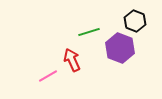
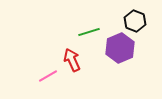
purple hexagon: rotated 16 degrees clockwise
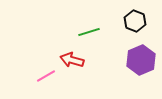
purple hexagon: moved 21 px right, 12 px down
red arrow: rotated 50 degrees counterclockwise
pink line: moved 2 px left
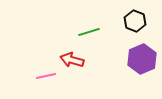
purple hexagon: moved 1 px right, 1 px up
pink line: rotated 18 degrees clockwise
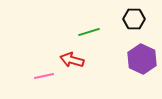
black hexagon: moved 1 px left, 2 px up; rotated 20 degrees counterclockwise
purple hexagon: rotated 12 degrees counterclockwise
pink line: moved 2 px left
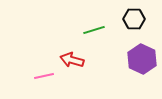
green line: moved 5 px right, 2 px up
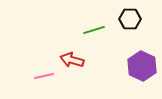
black hexagon: moved 4 px left
purple hexagon: moved 7 px down
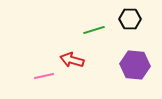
purple hexagon: moved 7 px left, 1 px up; rotated 20 degrees counterclockwise
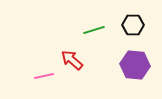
black hexagon: moved 3 px right, 6 px down
red arrow: rotated 25 degrees clockwise
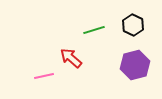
black hexagon: rotated 25 degrees clockwise
red arrow: moved 1 px left, 2 px up
purple hexagon: rotated 20 degrees counterclockwise
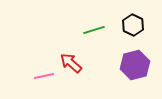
red arrow: moved 5 px down
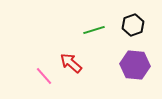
black hexagon: rotated 15 degrees clockwise
purple hexagon: rotated 20 degrees clockwise
pink line: rotated 60 degrees clockwise
